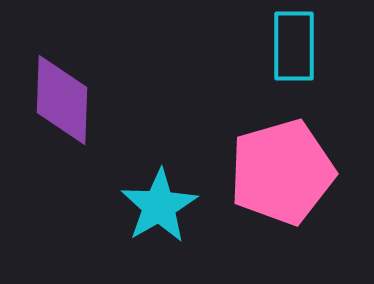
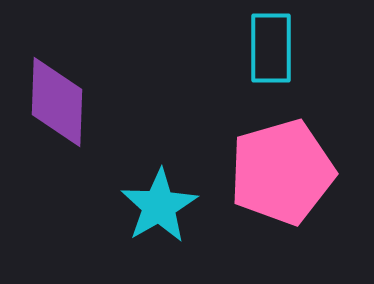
cyan rectangle: moved 23 px left, 2 px down
purple diamond: moved 5 px left, 2 px down
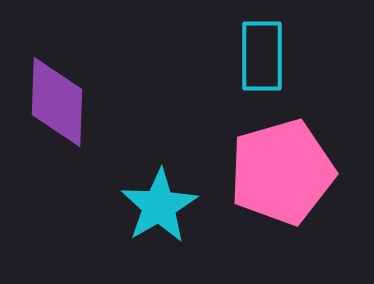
cyan rectangle: moved 9 px left, 8 px down
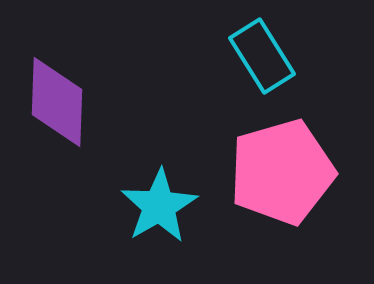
cyan rectangle: rotated 32 degrees counterclockwise
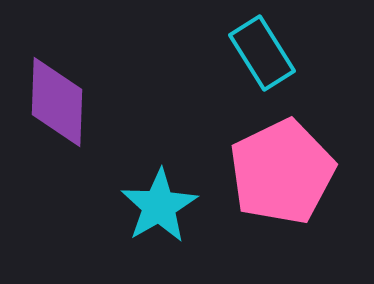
cyan rectangle: moved 3 px up
pink pentagon: rotated 10 degrees counterclockwise
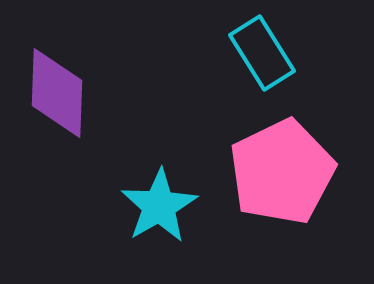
purple diamond: moved 9 px up
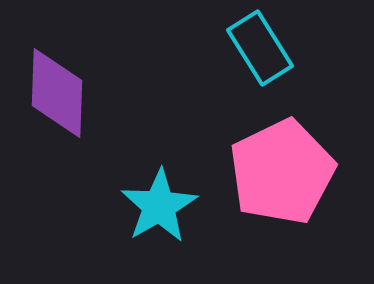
cyan rectangle: moved 2 px left, 5 px up
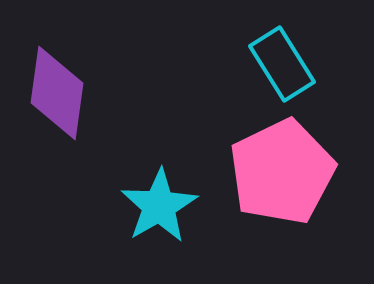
cyan rectangle: moved 22 px right, 16 px down
purple diamond: rotated 6 degrees clockwise
